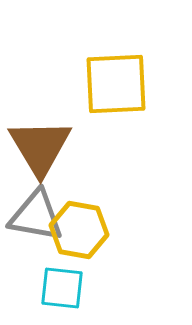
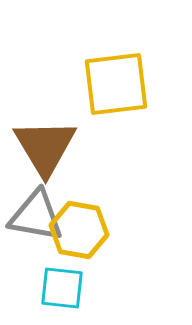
yellow square: rotated 4 degrees counterclockwise
brown triangle: moved 5 px right
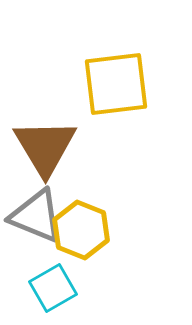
gray triangle: rotated 12 degrees clockwise
yellow hexagon: moved 2 px right; rotated 12 degrees clockwise
cyan square: moved 9 px left; rotated 36 degrees counterclockwise
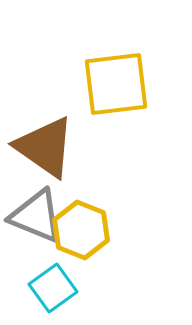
brown triangle: rotated 24 degrees counterclockwise
cyan square: rotated 6 degrees counterclockwise
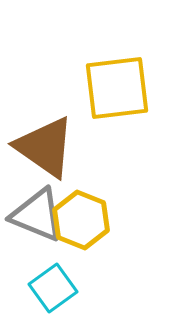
yellow square: moved 1 px right, 4 px down
gray triangle: moved 1 px right, 1 px up
yellow hexagon: moved 10 px up
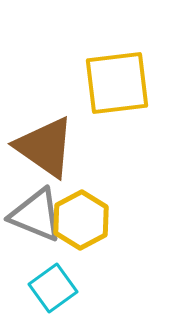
yellow square: moved 5 px up
gray triangle: moved 1 px left
yellow hexagon: rotated 10 degrees clockwise
